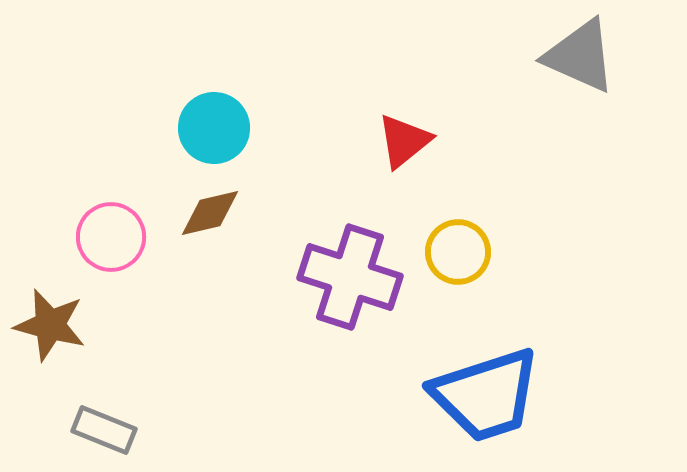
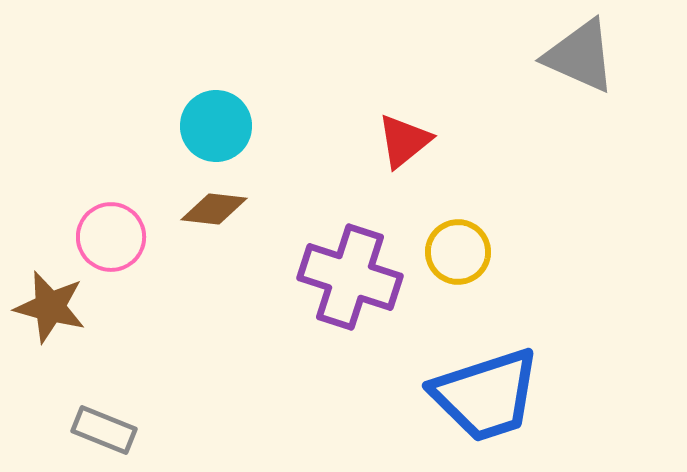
cyan circle: moved 2 px right, 2 px up
brown diamond: moved 4 px right, 4 px up; rotated 20 degrees clockwise
brown star: moved 18 px up
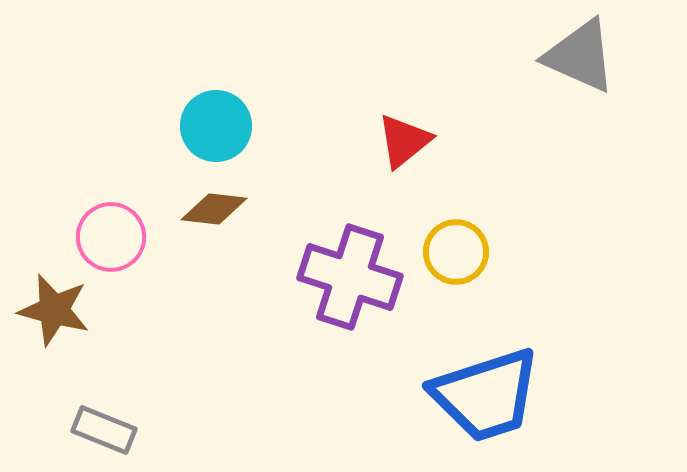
yellow circle: moved 2 px left
brown star: moved 4 px right, 3 px down
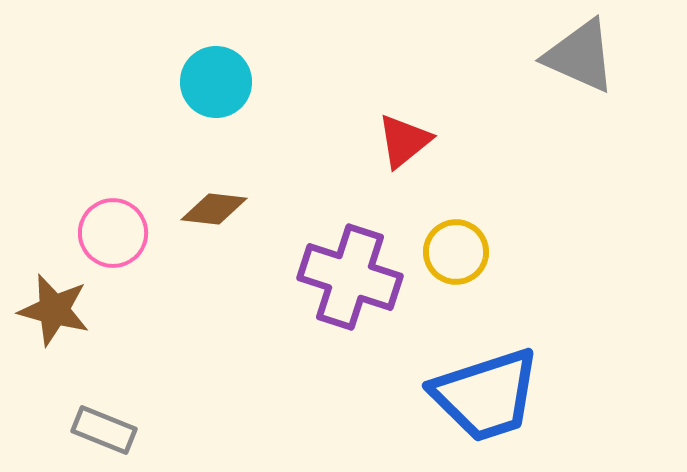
cyan circle: moved 44 px up
pink circle: moved 2 px right, 4 px up
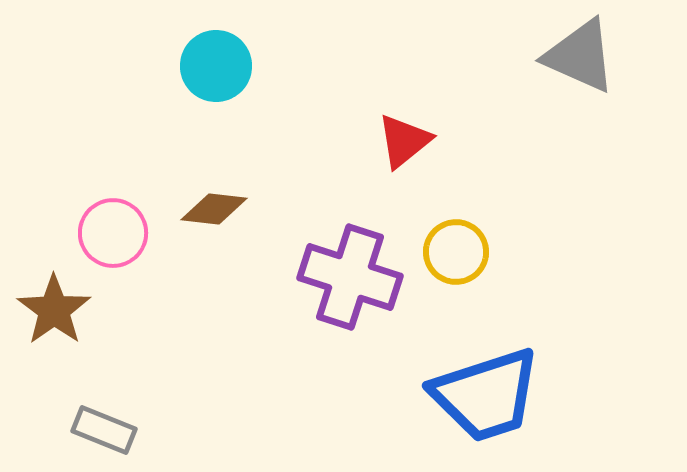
cyan circle: moved 16 px up
brown star: rotated 22 degrees clockwise
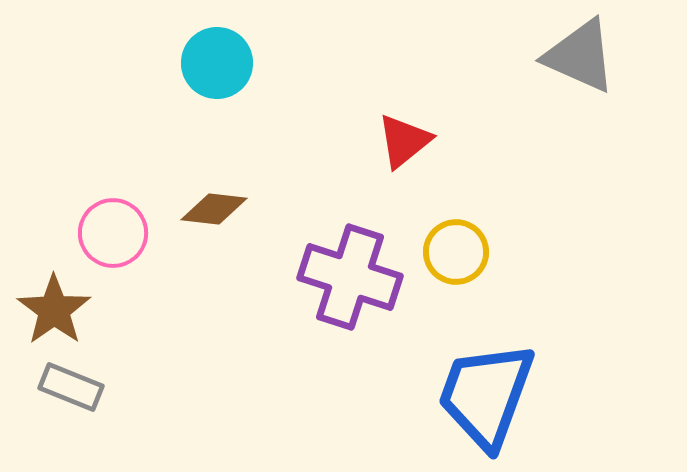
cyan circle: moved 1 px right, 3 px up
blue trapezoid: rotated 128 degrees clockwise
gray rectangle: moved 33 px left, 43 px up
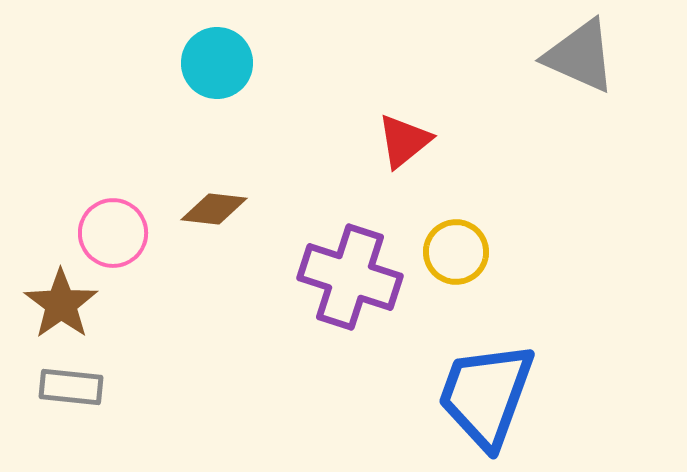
brown star: moved 7 px right, 6 px up
gray rectangle: rotated 16 degrees counterclockwise
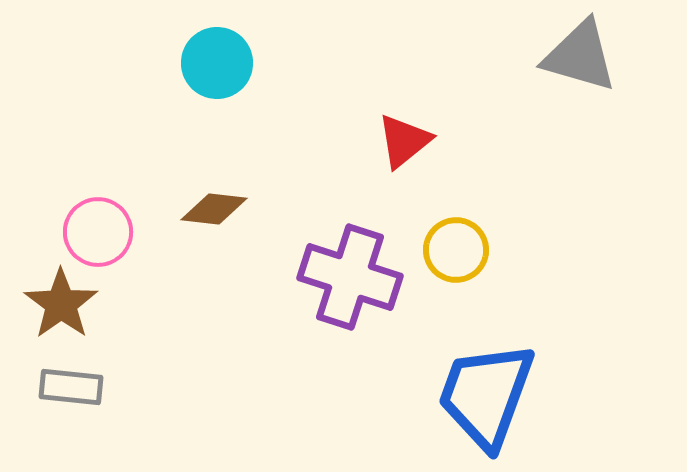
gray triangle: rotated 8 degrees counterclockwise
pink circle: moved 15 px left, 1 px up
yellow circle: moved 2 px up
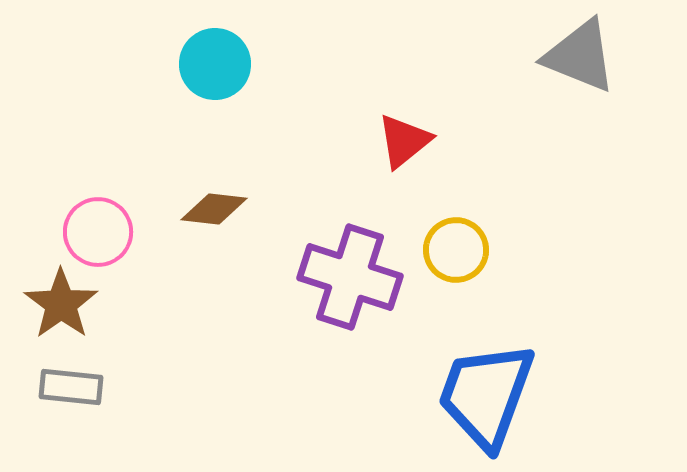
gray triangle: rotated 6 degrees clockwise
cyan circle: moved 2 px left, 1 px down
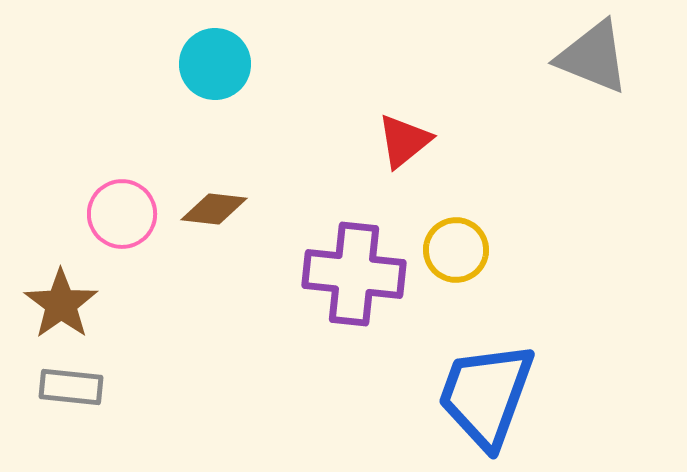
gray triangle: moved 13 px right, 1 px down
pink circle: moved 24 px right, 18 px up
purple cross: moved 4 px right, 3 px up; rotated 12 degrees counterclockwise
